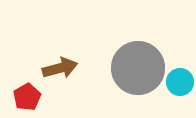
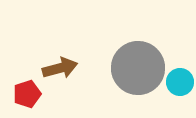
red pentagon: moved 3 px up; rotated 12 degrees clockwise
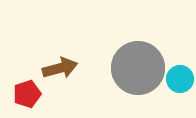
cyan circle: moved 3 px up
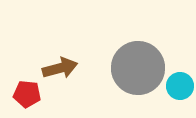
cyan circle: moved 7 px down
red pentagon: rotated 24 degrees clockwise
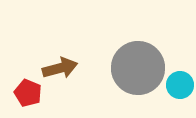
cyan circle: moved 1 px up
red pentagon: moved 1 px right, 1 px up; rotated 16 degrees clockwise
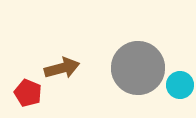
brown arrow: moved 2 px right
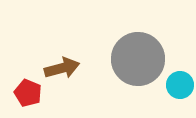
gray circle: moved 9 px up
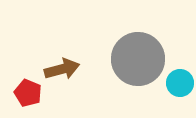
brown arrow: moved 1 px down
cyan circle: moved 2 px up
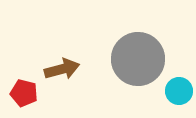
cyan circle: moved 1 px left, 8 px down
red pentagon: moved 4 px left; rotated 8 degrees counterclockwise
